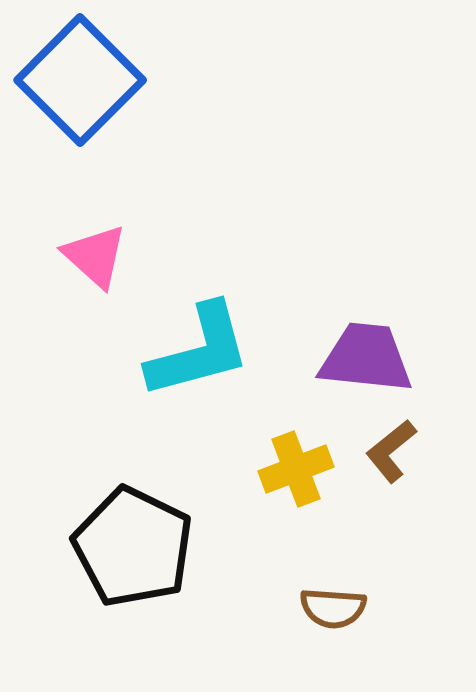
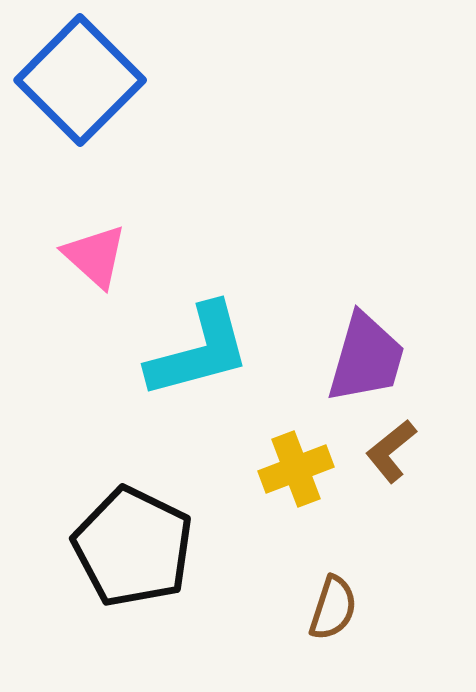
purple trapezoid: rotated 100 degrees clockwise
brown semicircle: rotated 76 degrees counterclockwise
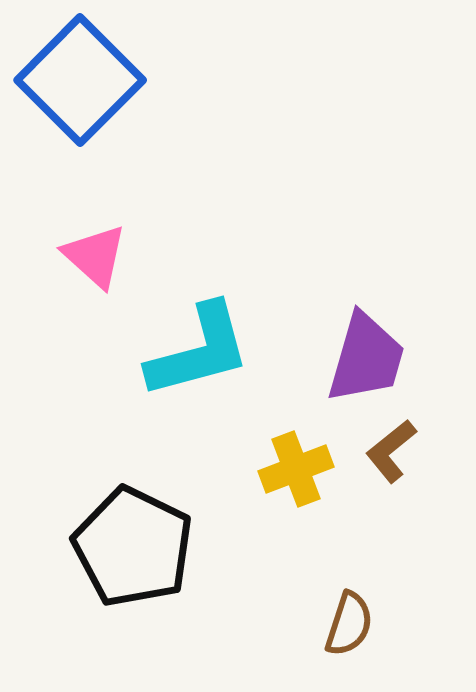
brown semicircle: moved 16 px right, 16 px down
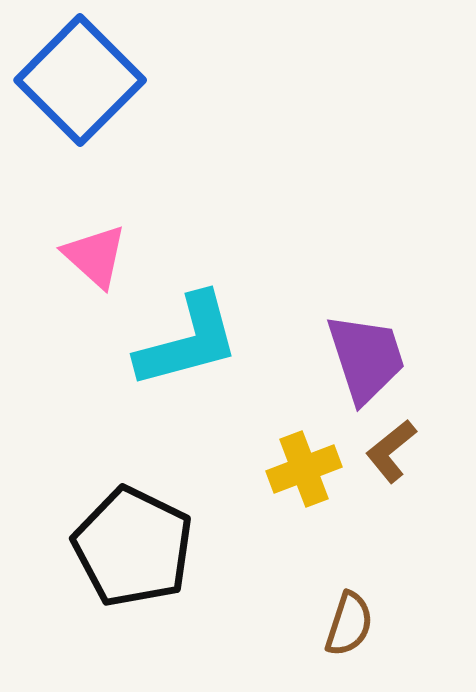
cyan L-shape: moved 11 px left, 10 px up
purple trapezoid: rotated 34 degrees counterclockwise
yellow cross: moved 8 px right
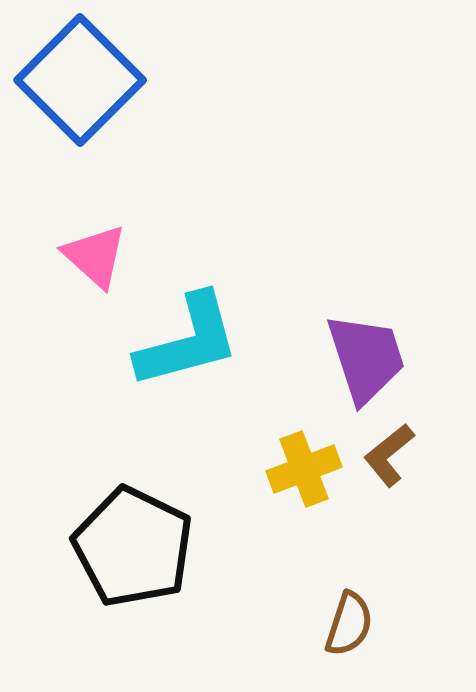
brown L-shape: moved 2 px left, 4 px down
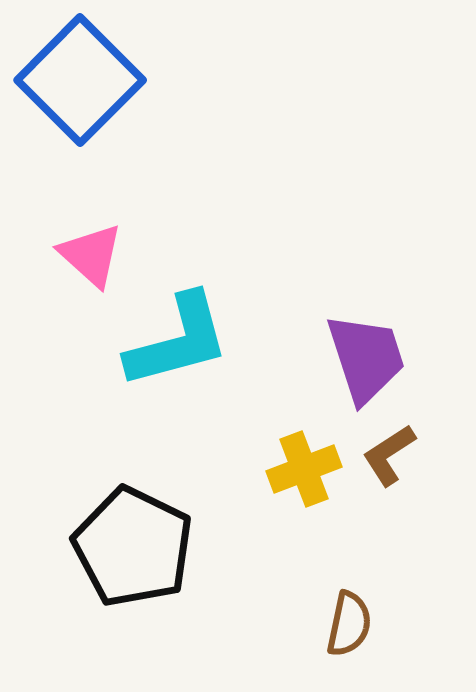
pink triangle: moved 4 px left, 1 px up
cyan L-shape: moved 10 px left
brown L-shape: rotated 6 degrees clockwise
brown semicircle: rotated 6 degrees counterclockwise
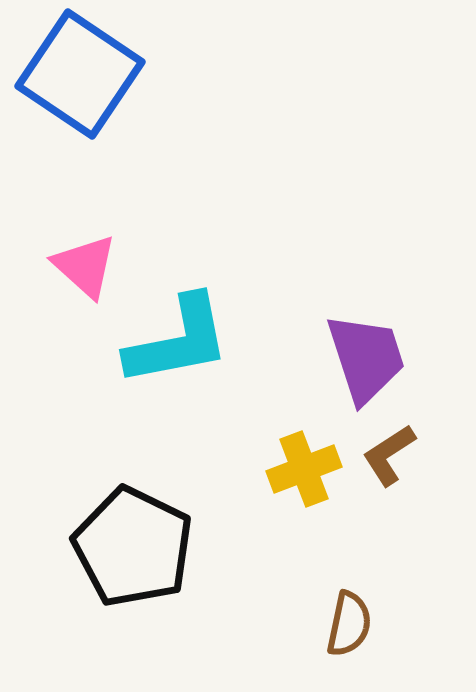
blue square: moved 6 px up; rotated 11 degrees counterclockwise
pink triangle: moved 6 px left, 11 px down
cyan L-shape: rotated 4 degrees clockwise
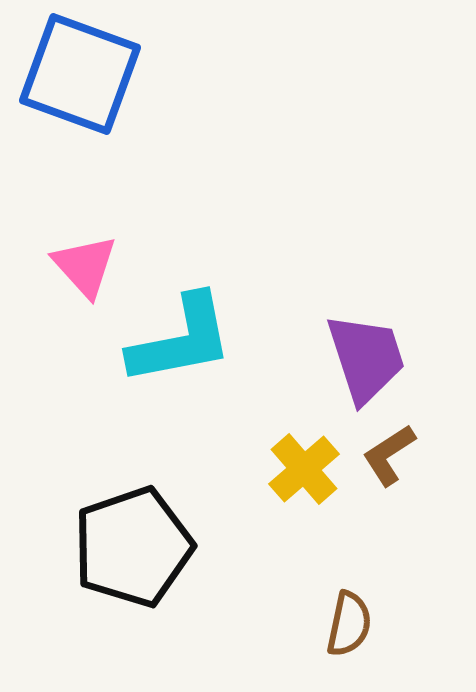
blue square: rotated 14 degrees counterclockwise
pink triangle: rotated 6 degrees clockwise
cyan L-shape: moved 3 px right, 1 px up
yellow cross: rotated 20 degrees counterclockwise
black pentagon: rotated 27 degrees clockwise
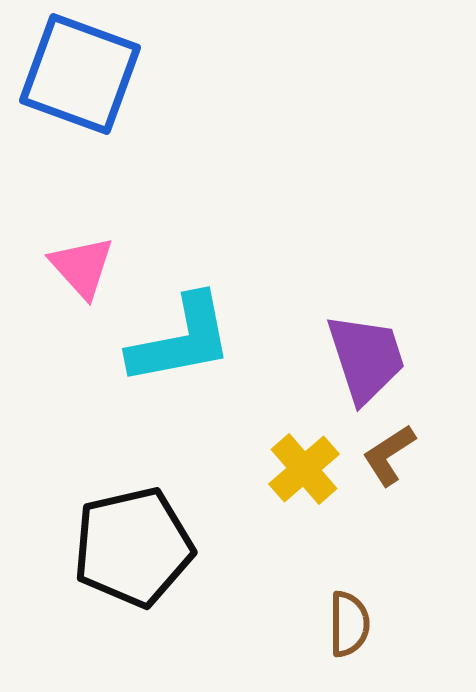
pink triangle: moved 3 px left, 1 px down
black pentagon: rotated 6 degrees clockwise
brown semicircle: rotated 12 degrees counterclockwise
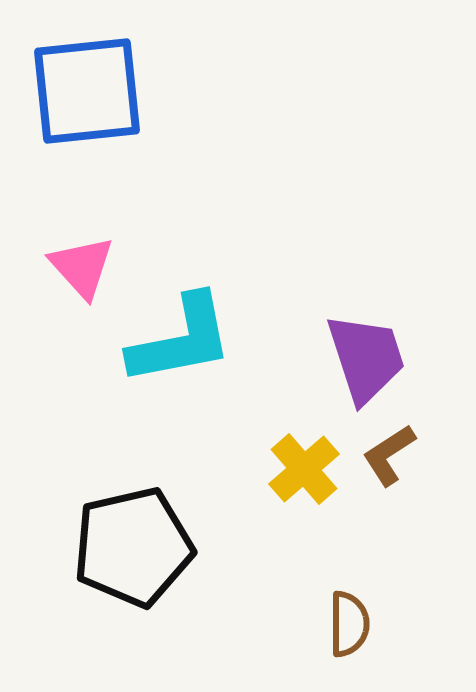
blue square: moved 7 px right, 17 px down; rotated 26 degrees counterclockwise
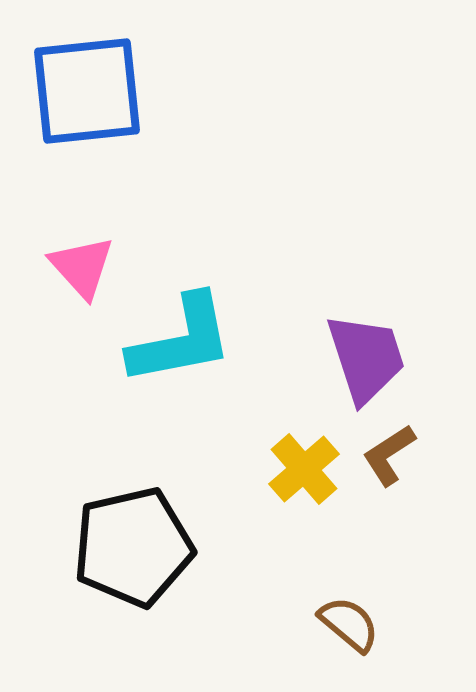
brown semicircle: rotated 50 degrees counterclockwise
